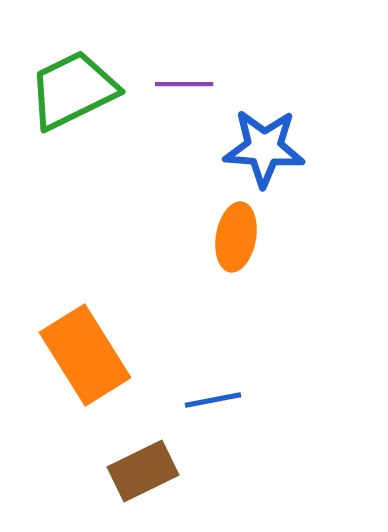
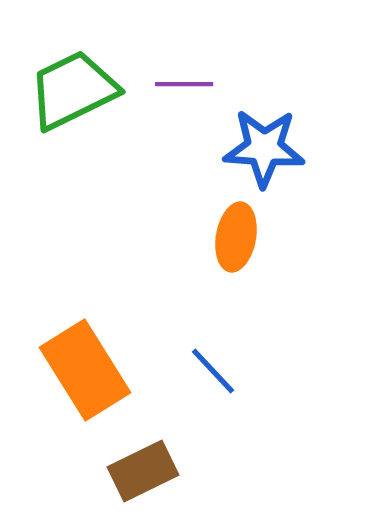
orange rectangle: moved 15 px down
blue line: moved 29 px up; rotated 58 degrees clockwise
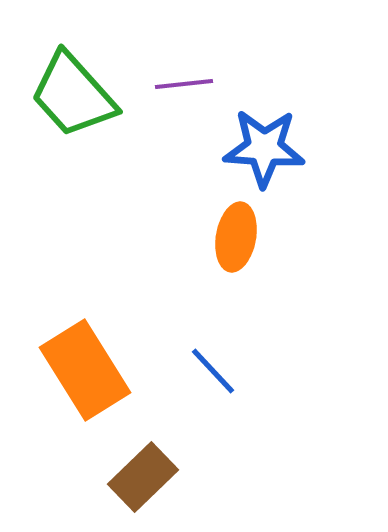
purple line: rotated 6 degrees counterclockwise
green trapezoid: moved 5 px down; rotated 106 degrees counterclockwise
brown rectangle: moved 6 px down; rotated 18 degrees counterclockwise
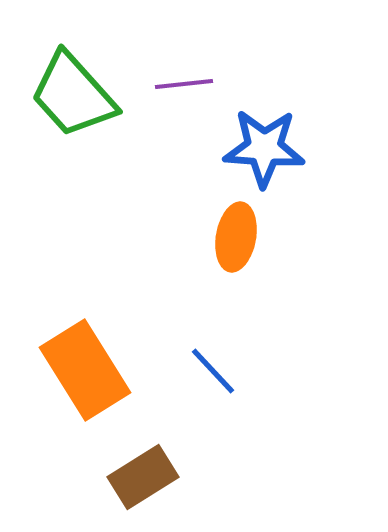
brown rectangle: rotated 12 degrees clockwise
